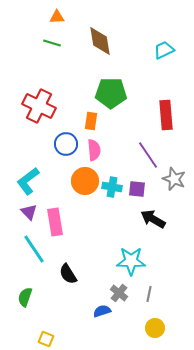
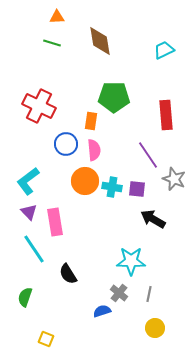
green pentagon: moved 3 px right, 4 px down
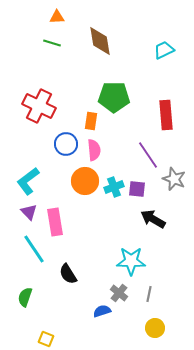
cyan cross: moved 2 px right; rotated 30 degrees counterclockwise
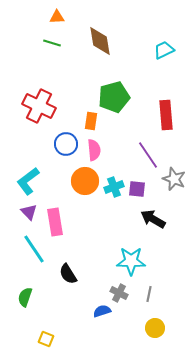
green pentagon: rotated 16 degrees counterclockwise
gray cross: rotated 12 degrees counterclockwise
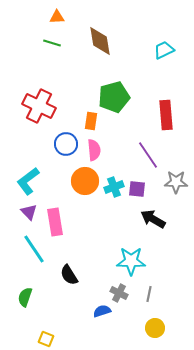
gray star: moved 2 px right, 3 px down; rotated 20 degrees counterclockwise
black semicircle: moved 1 px right, 1 px down
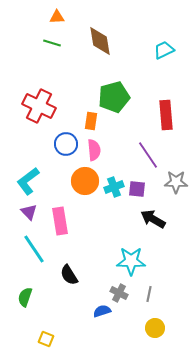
pink rectangle: moved 5 px right, 1 px up
